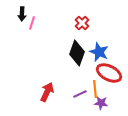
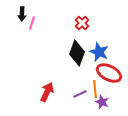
purple star: moved 1 px right, 1 px up; rotated 16 degrees clockwise
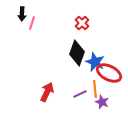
blue star: moved 4 px left, 10 px down
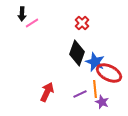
pink line: rotated 40 degrees clockwise
